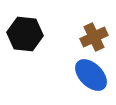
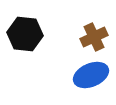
blue ellipse: rotated 68 degrees counterclockwise
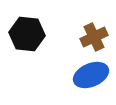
black hexagon: moved 2 px right
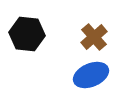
brown cross: rotated 16 degrees counterclockwise
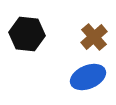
blue ellipse: moved 3 px left, 2 px down
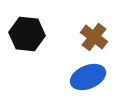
brown cross: rotated 12 degrees counterclockwise
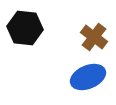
black hexagon: moved 2 px left, 6 px up
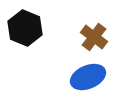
black hexagon: rotated 16 degrees clockwise
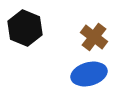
blue ellipse: moved 1 px right, 3 px up; rotated 8 degrees clockwise
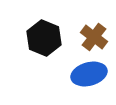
black hexagon: moved 19 px right, 10 px down
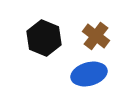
brown cross: moved 2 px right, 1 px up
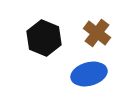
brown cross: moved 1 px right, 3 px up
